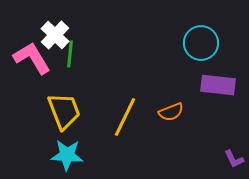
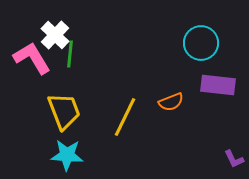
orange semicircle: moved 10 px up
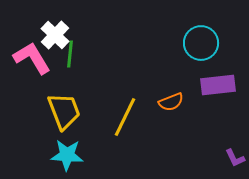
purple rectangle: rotated 12 degrees counterclockwise
purple L-shape: moved 1 px right, 1 px up
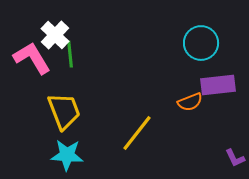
green line: rotated 12 degrees counterclockwise
orange semicircle: moved 19 px right
yellow line: moved 12 px right, 16 px down; rotated 12 degrees clockwise
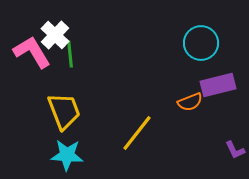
pink L-shape: moved 6 px up
purple rectangle: rotated 8 degrees counterclockwise
purple L-shape: moved 8 px up
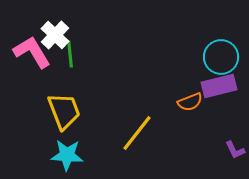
cyan circle: moved 20 px right, 14 px down
purple rectangle: moved 1 px right, 1 px down
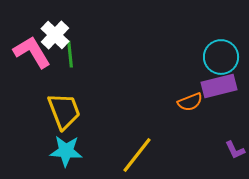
yellow line: moved 22 px down
cyan star: moved 1 px left, 4 px up
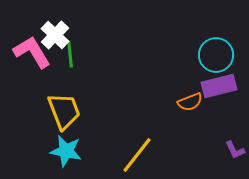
cyan circle: moved 5 px left, 2 px up
cyan star: rotated 8 degrees clockwise
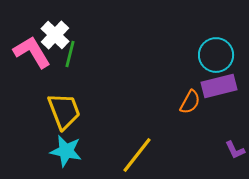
green line: rotated 20 degrees clockwise
orange semicircle: rotated 40 degrees counterclockwise
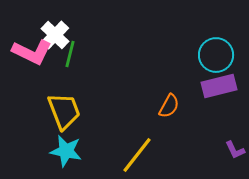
pink L-shape: rotated 147 degrees clockwise
orange semicircle: moved 21 px left, 4 px down
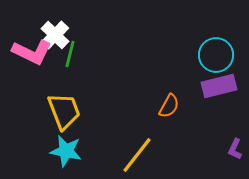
purple L-shape: moved 1 px up; rotated 50 degrees clockwise
